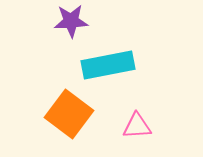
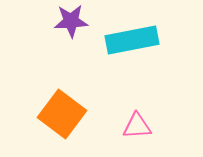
cyan rectangle: moved 24 px right, 25 px up
orange square: moved 7 px left
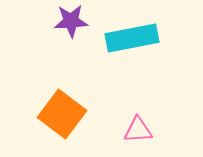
cyan rectangle: moved 2 px up
pink triangle: moved 1 px right, 4 px down
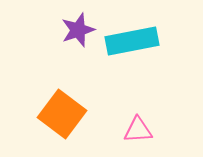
purple star: moved 7 px right, 9 px down; rotated 16 degrees counterclockwise
cyan rectangle: moved 3 px down
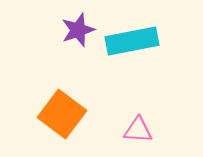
pink triangle: rotated 8 degrees clockwise
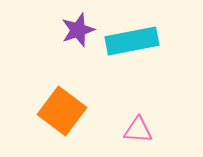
orange square: moved 3 px up
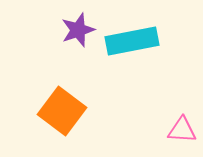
pink triangle: moved 44 px right
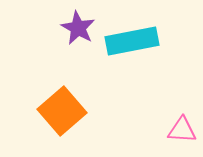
purple star: moved 2 px up; rotated 24 degrees counterclockwise
orange square: rotated 12 degrees clockwise
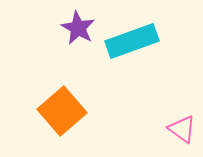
cyan rectangle: rotated 9 degrees counterclockwise
pink triangle: moved 1 px up; rotated 32 degrees clockwise
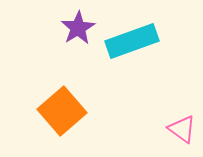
purple star: rotated 12 degrees clockwise
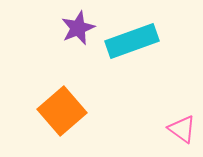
purple star: rotated 8 degrees clockwise
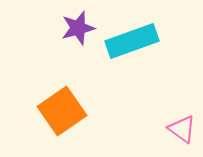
purple star: rotated 8 degrees clockwise
orange square: rotated 6 degrees clockwise
